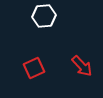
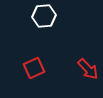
red arrow: moved 6 px right, 3 px down
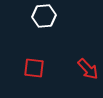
red square: rotated 30 degrees clockwise
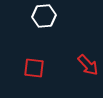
red arrow: moved 4 px up
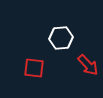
white hexagon: moved 17 px right, 22 px down
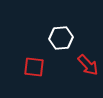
red square: moved 1 px up
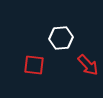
red square: moved 2 px up
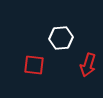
red arrow: rotated 60 degrees clockwise
